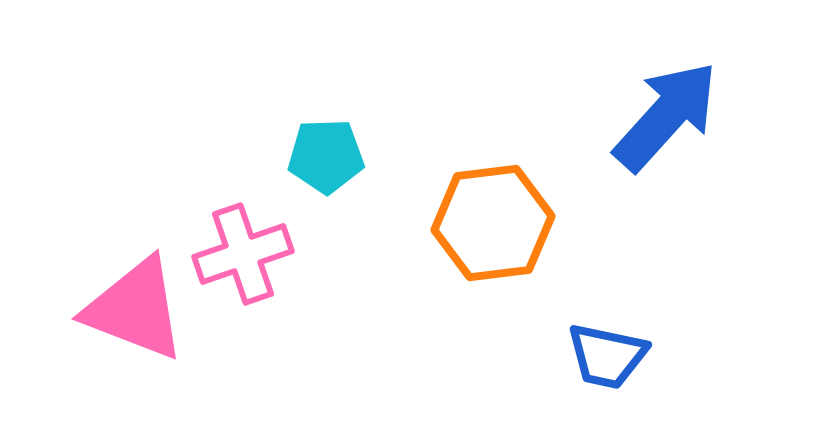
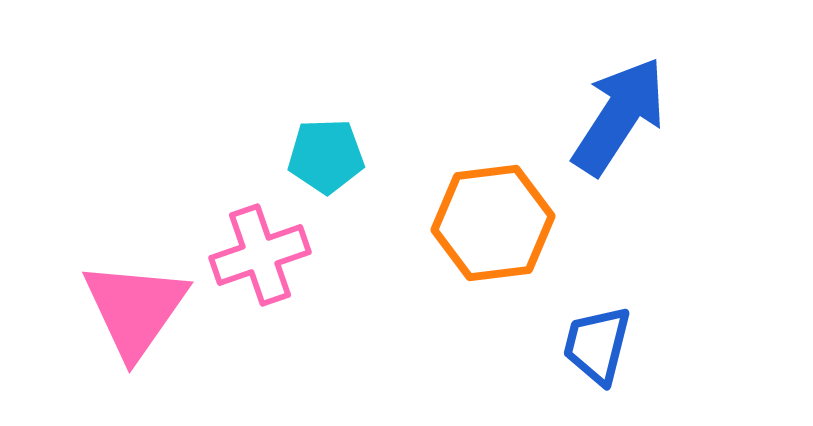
blue arrow: moved 47 px left; rotated 9 degrees counterclockwise
pink cross: moved 17 px right, 1 px down
pink triangle: rotated 44 degrees clockwise
blue trapezoid: moved 10 px left, 11 px up; rotated 92 degrees clockwise
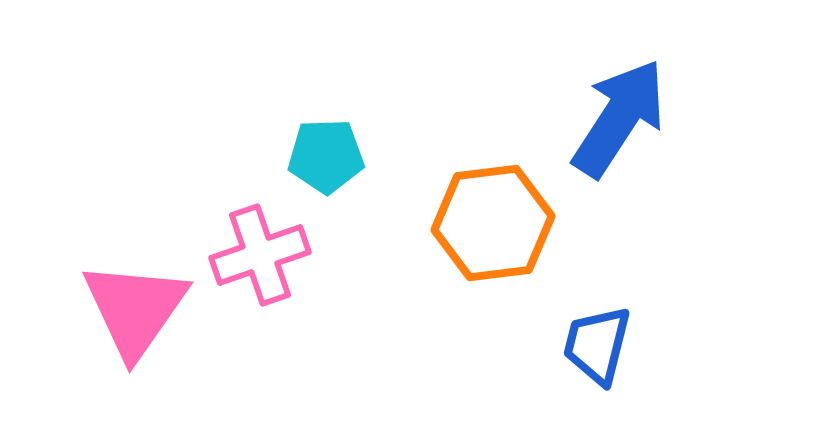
blue arrow: moved 2 px down
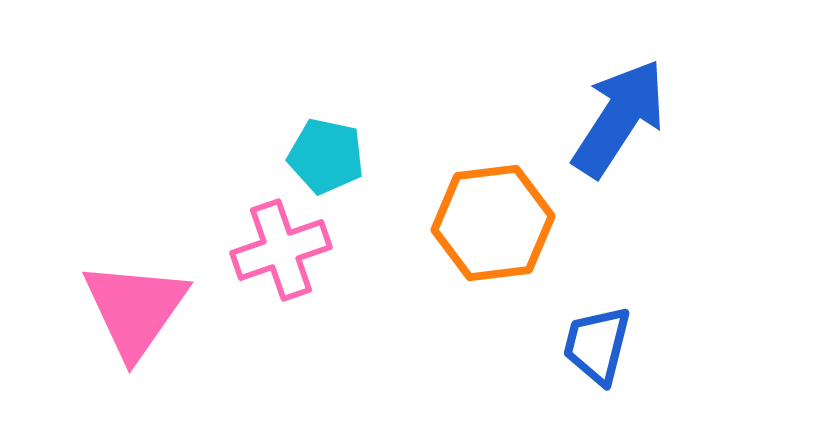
cyan pentagon: rotated 14 degrees clockwise
pink cross: moved 21 px right, 5 px up
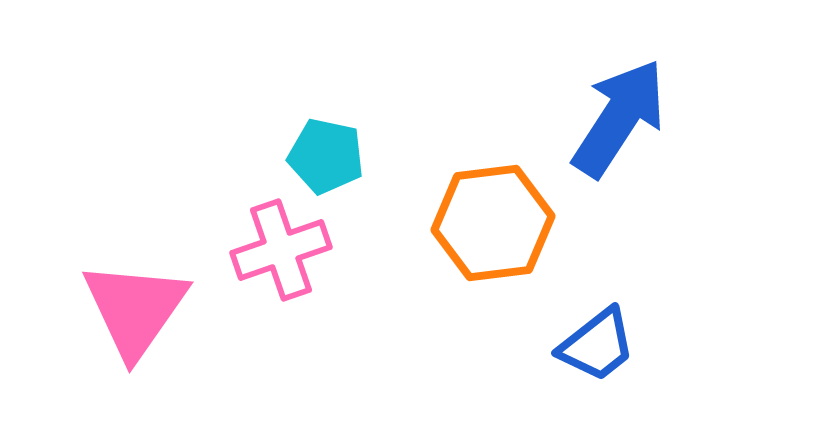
blue trapezoid: rotated 142 degrees counterclockwise
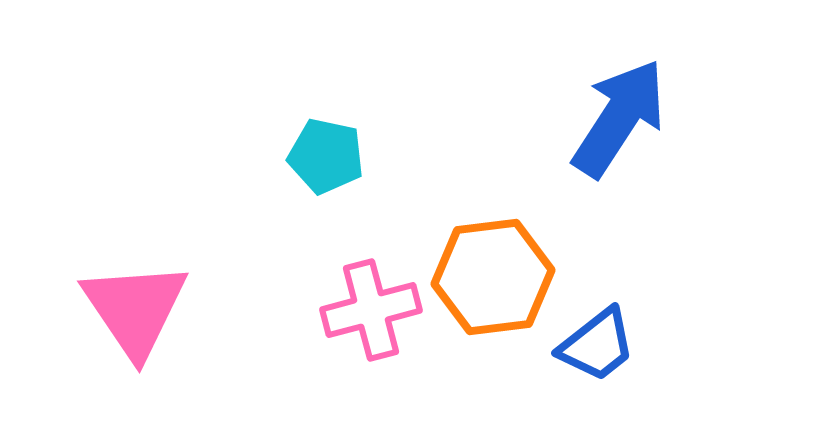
orange hexagon: moved 54 px down
pink cross: moved 90 px right, 60 px down; rotated 4 degrees clockwise
pink triangle: rotated 9 degrees counterclockwise
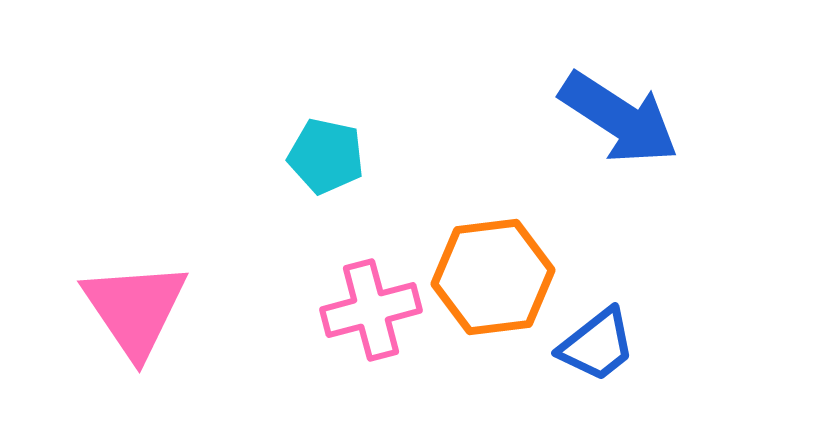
blue arrow: rotated 90 degrees clockwise
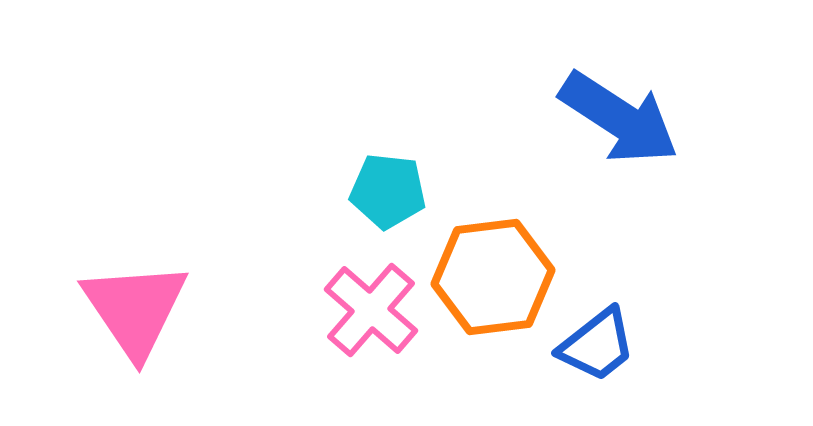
cyan pentagon: moved 62 px right, 35 px down; rotated 6 degrees counterclockwise
pink cross: rotated 34 degrees counterclockwise
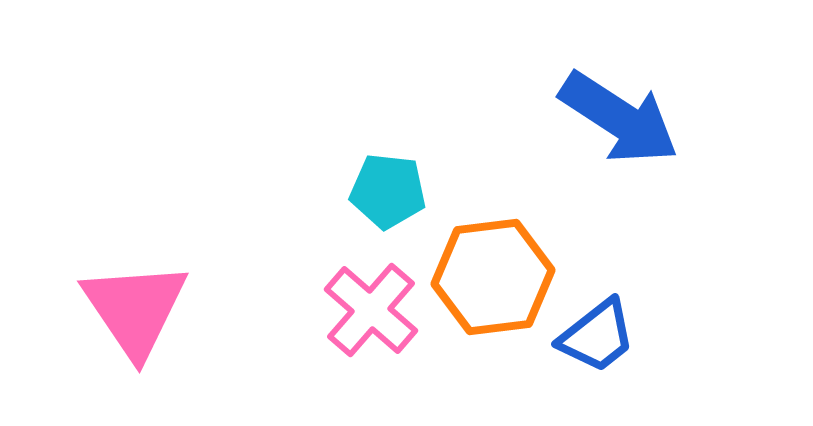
blue trapezoid: moved 9 px up
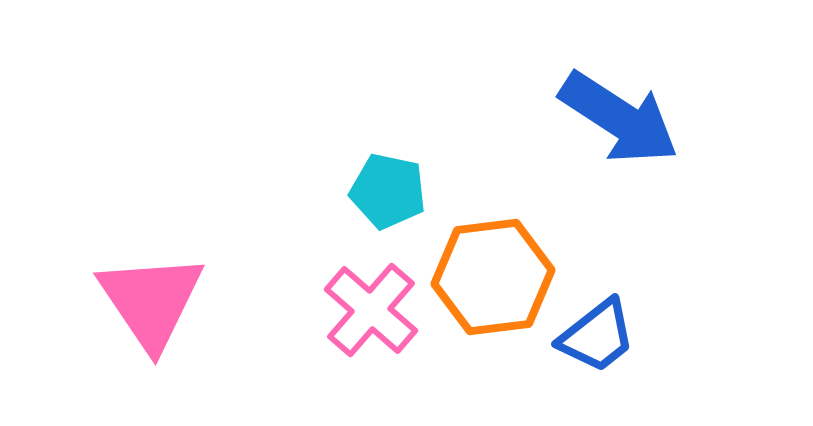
cyan pentagon: rotated 6 degrees clockwise
pink triangle: moved 16 px right, 8 px up
